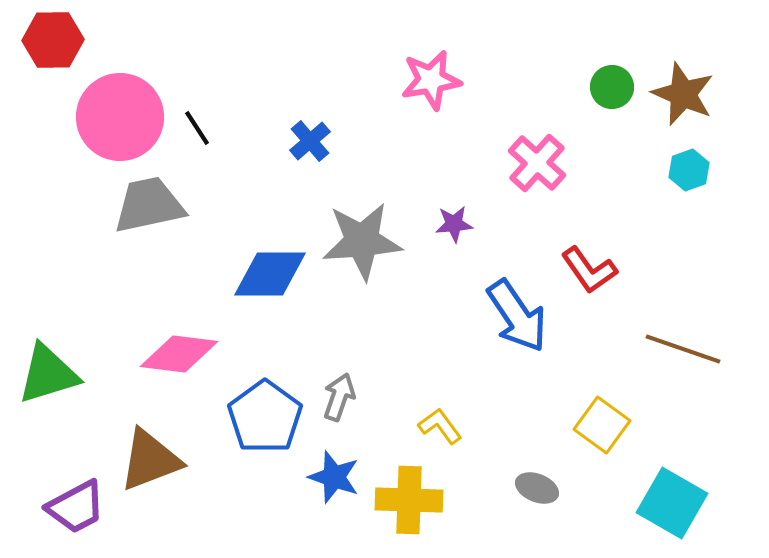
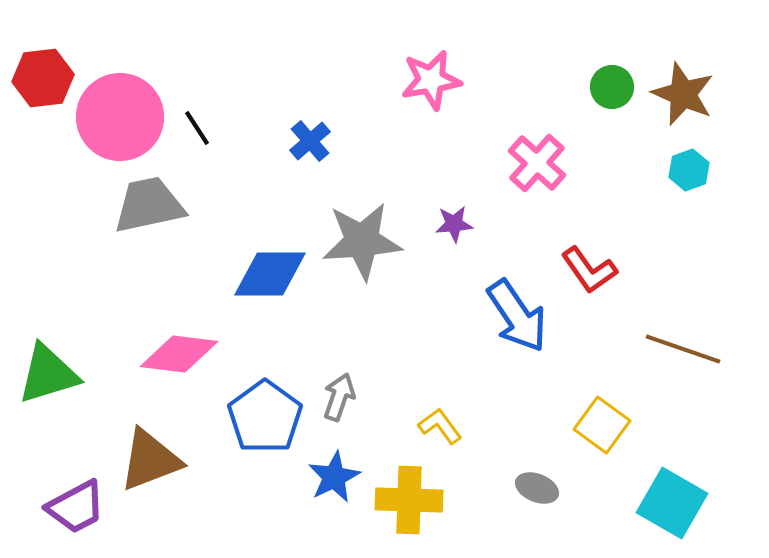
red hexagon: moved 10 px left, 38 px down; rotated 6 degrees counterclockwise
blue star: rotated 26 degrees clockwise
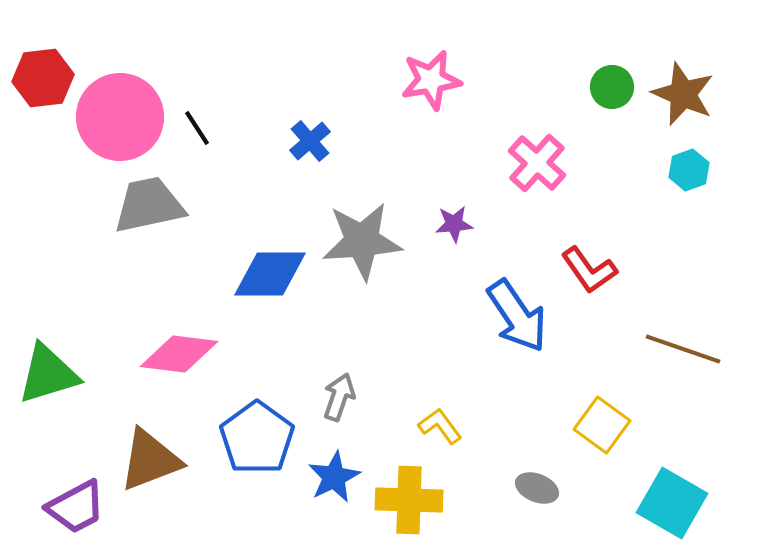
blue pentagon: moved 8 px left, 21 px down
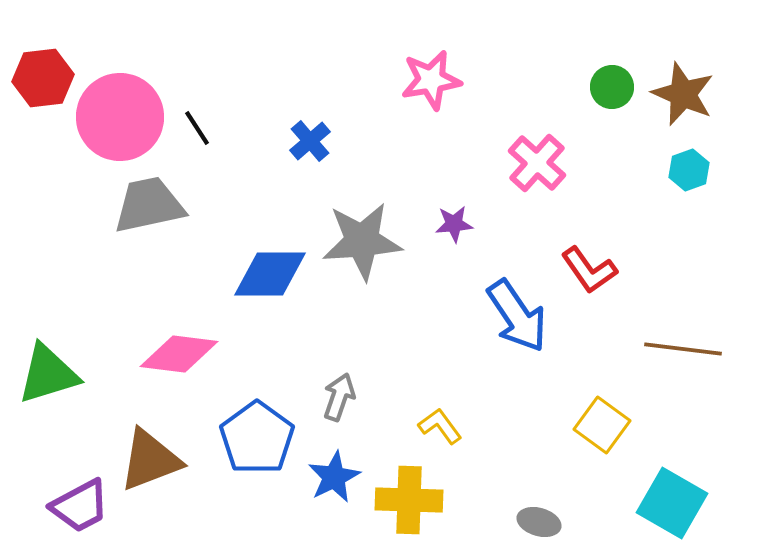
brown line: rotated 12 degrees counterclockwise
gray ellipse: moved 2 px right, 34 px down; rotated 6 degrees counterclockwise
purple trapezoid: moved 4 px right, 1 px up
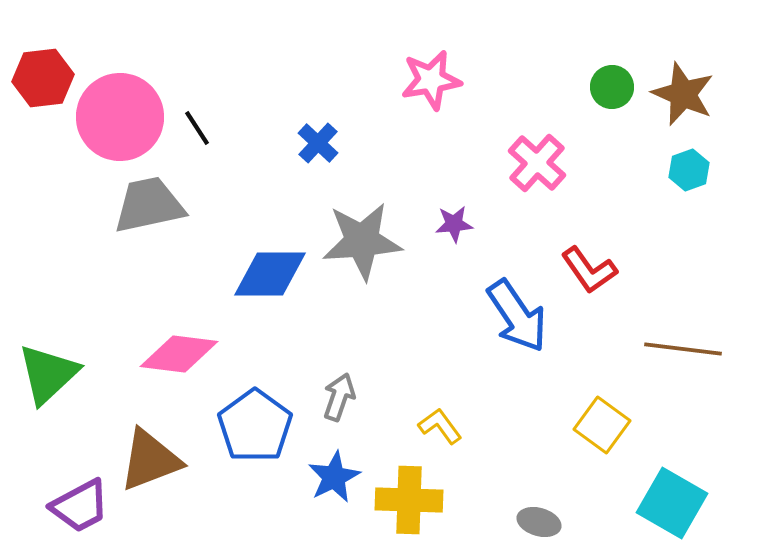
blue cross: moved 8 px right, 2 px down; rotated 6 degrees counterclockwise
green triangle: rotated 26 degrees counterclockwise
blue pentagon: moved 2 px left, 12 px up
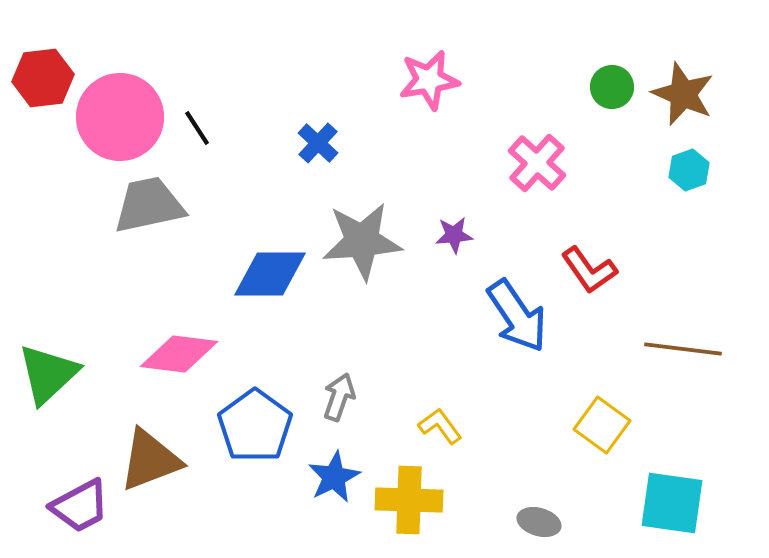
pink star: moved 2 px left
purple star: moved 11 px down
cyan square: rotated 22 degrees counterclockwise
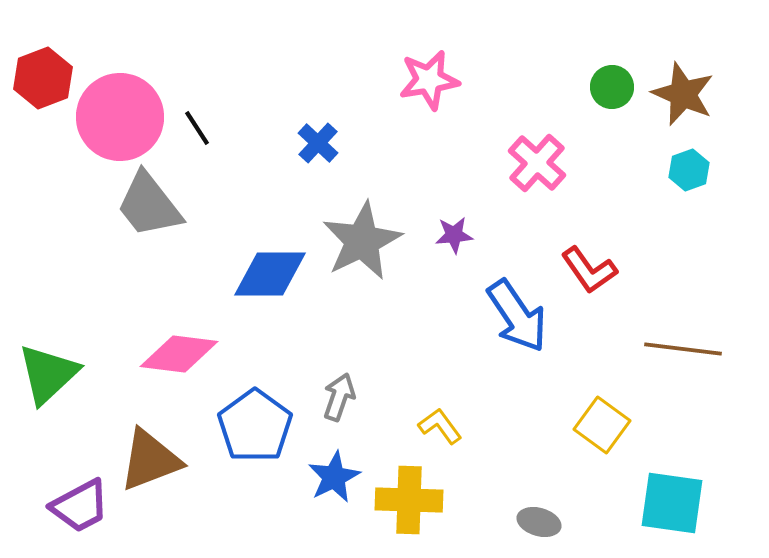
red hexagon: rotated 14 degrees counterclockwise
gray trapezoid: rotated 116 degrees counterclockwise
gray star: rotated 22 degrees counterclockwise
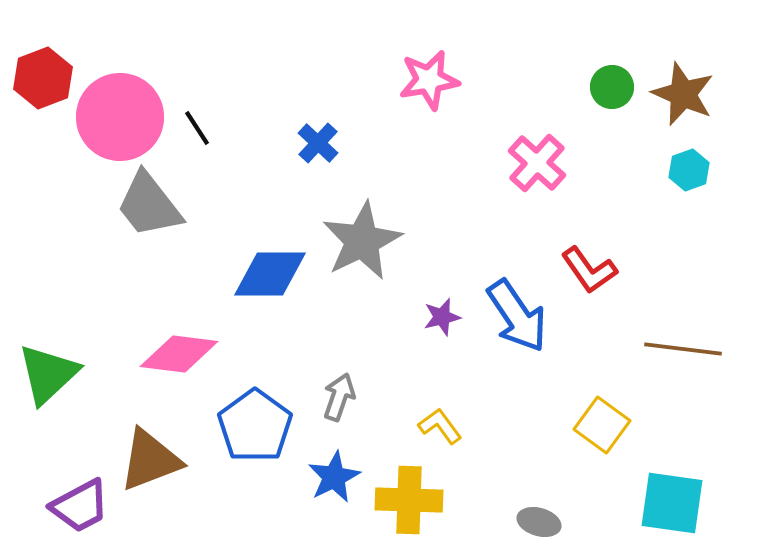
purple star: moved 12 px left, 82 px down; rotated 9 degrees counterclockwise
